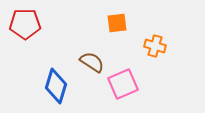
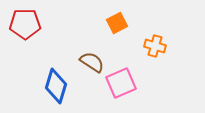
orange square: rotated 20 degrees counterclockwise
pink square: moved 2 px left, 1 px up
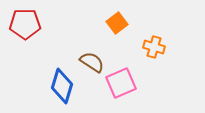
orange square: rotated 10 degrees counterclockwise
orange cross: moved 1 px left, 1 px down
blue diamond: moved 6 px right
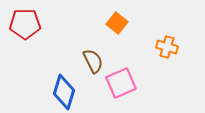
orange square: rotated 15 degrees counterclockwise
orange cross: moved 13 px right
brown semicircle: moved 1 px right, 1 px up; rotated 30 degrees clockwise
blue diamond: moved 2 px right, 6 px down
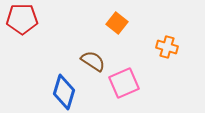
red pentagon: moved 3 px left, 5 px up
brown semicircle: rotated 30 degrees counterclockwise
pink square: moved 3 px right
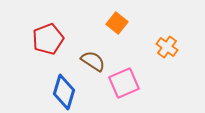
red pentagon: moved 26 px right, 20 px down; rotated 20 degrees counterclockwise
orange cross: rotated 20 degrees clockwise
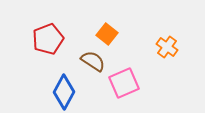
orange square: moved 10 px left, 11 px down
blue diamond: rotated 12 degrees clockwise
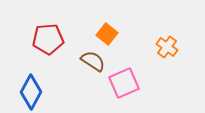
red pentagon: rotated 16 degrees clockwise
blue diamond: moved 33 px left
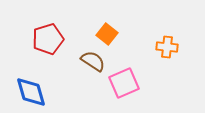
red pentagon: rotated 12 degrees counterclockwise
orange cross: rotated 30 degrees counterclockwise
blue diamond: rotated 44 degrees counterclockwise
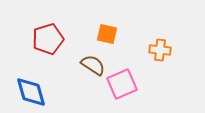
orange square: rotated 25 degrees counterclockwise
orange cross: moved 7 px left, 3 px down
brown semicircle: moved 4 px down
pink square: moved 2 px left, 1 px down
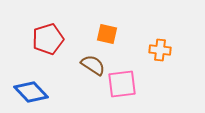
pink square: rotated 16 degrees clockwise
blue diamond: rotated 28 degrees counterclockwise
